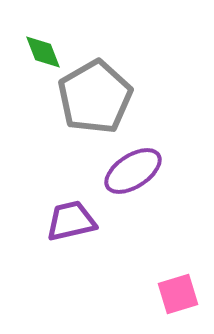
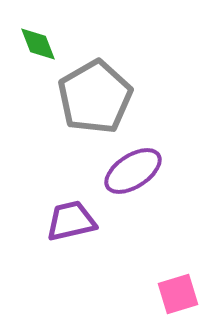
green diamond: moved 5 px left, 8 px up
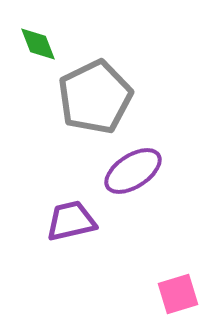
gray pentagon: rotated 4 degrees clockwise
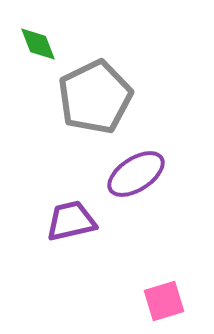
purple ellipse: moved 3 px right, 3 px down
pink square: moved 14 px left, 7 px down
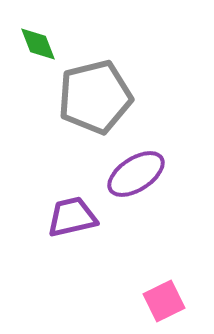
gray pentagon: rotated 12 degrees clockwise
purple trapezoid: moved 1 px right, 4 px up
pink square: rotated 9 degrees counterclockwise
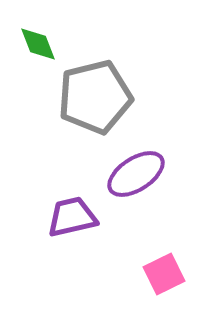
pink square: moved 27 px up
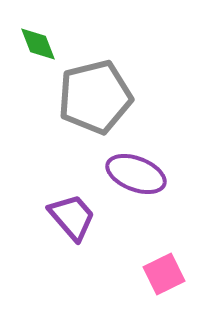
purple ellipse: rotated 54 degrees clockwise
purple trapezoid: rotated 62 degrees clockwise
